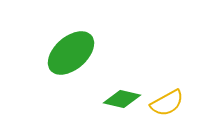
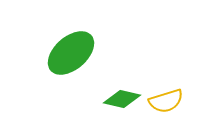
yellow semicircle: moved 1 px left, 2 px up; rotated 12 degrees clockwise
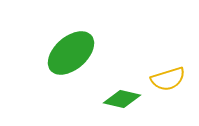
yellow semicircle: moved 2 px right, 22 px up
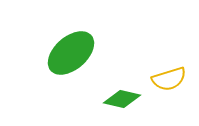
yellow semicircle: moved 1 px right
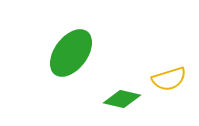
green ellipse: rotated 12 degrees counterclockwise
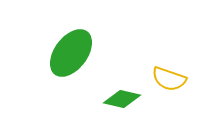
yellow semicircle: rotated 36 degrees clockwise
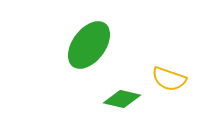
green ellipse: moved 18 px right, 8 px up
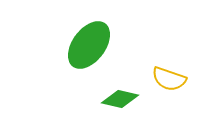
green diamond: moved 2 px left
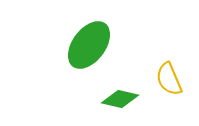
yellow semicircle: rotated 48 degrees clockwise
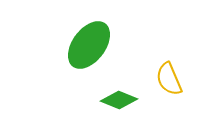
green diamond: moved 1 px left, 1 px down; rotated 9 degrees clockwise
